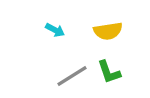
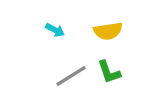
gray line: moved 1 px left
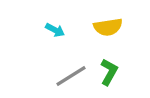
yellow semicircle: moved 4 px up
green L-shape: rotated 132 degrees counterclockwise
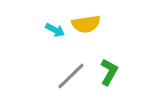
yellow semicircle: moved 22 px left, 3 px up
gray line: rotated 12 degrees counterclockwise
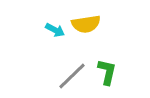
green L-shape: moved 2 px left; rotated 16 degrees counterclockwise
gray line: moved 1 px right
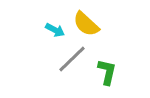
yellow semicircle: rotated 52 degrees clockwise
gray line: moved 17 px up
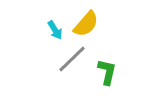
yellow semicircle: rotated 92 degrees counterclockwise
cyan arrow: rotated 30 degrees clockwise
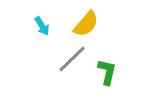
cyan arrow: moved 13 px left, 4 px up
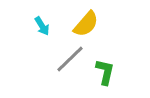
gray line: moved 2 px left
green L-shape: moved 2 px left
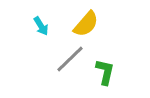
cyan arrow: moved 1 px left
